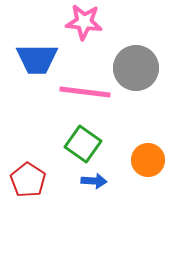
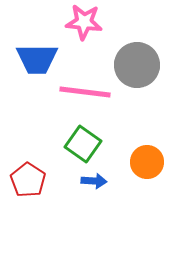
gray circle: moved 1 px right, 3 px up
orange circle: moved 1 px left, 2 px down
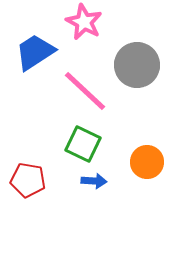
pink star: rotated 21 degrees clockwise
blue trapezoid: moved 2 px left, 7 px up; rotated 147 degrees clockwise
pink line: moved 1 px up; rotated 36 degrees clockwise
green square: rotated 9 degrees counterclockwise
red pentagon: rotated 24 degrees counterclockwise
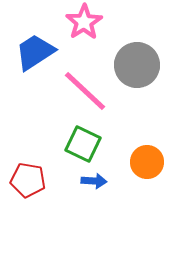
pink star: rotated 12 degrees clockwise
